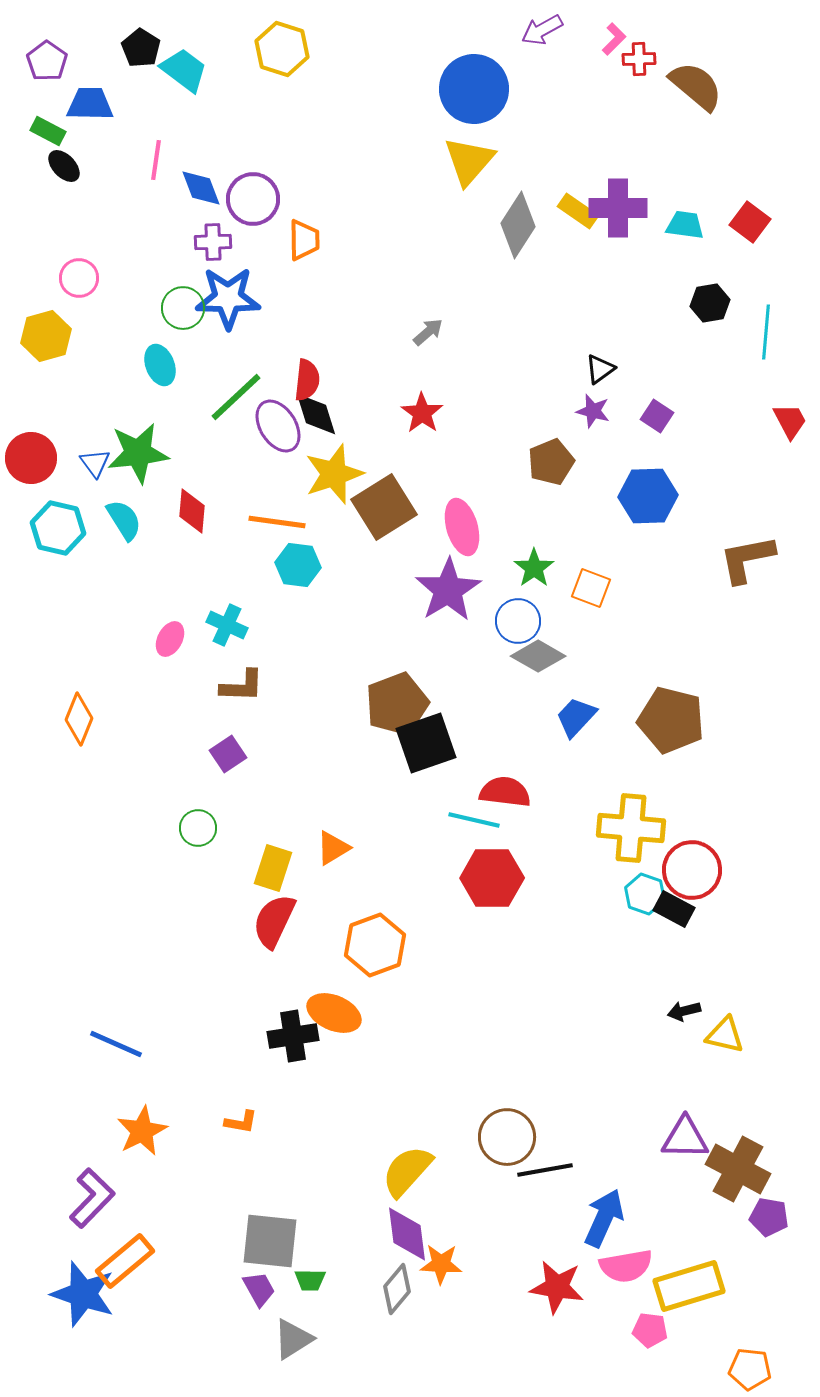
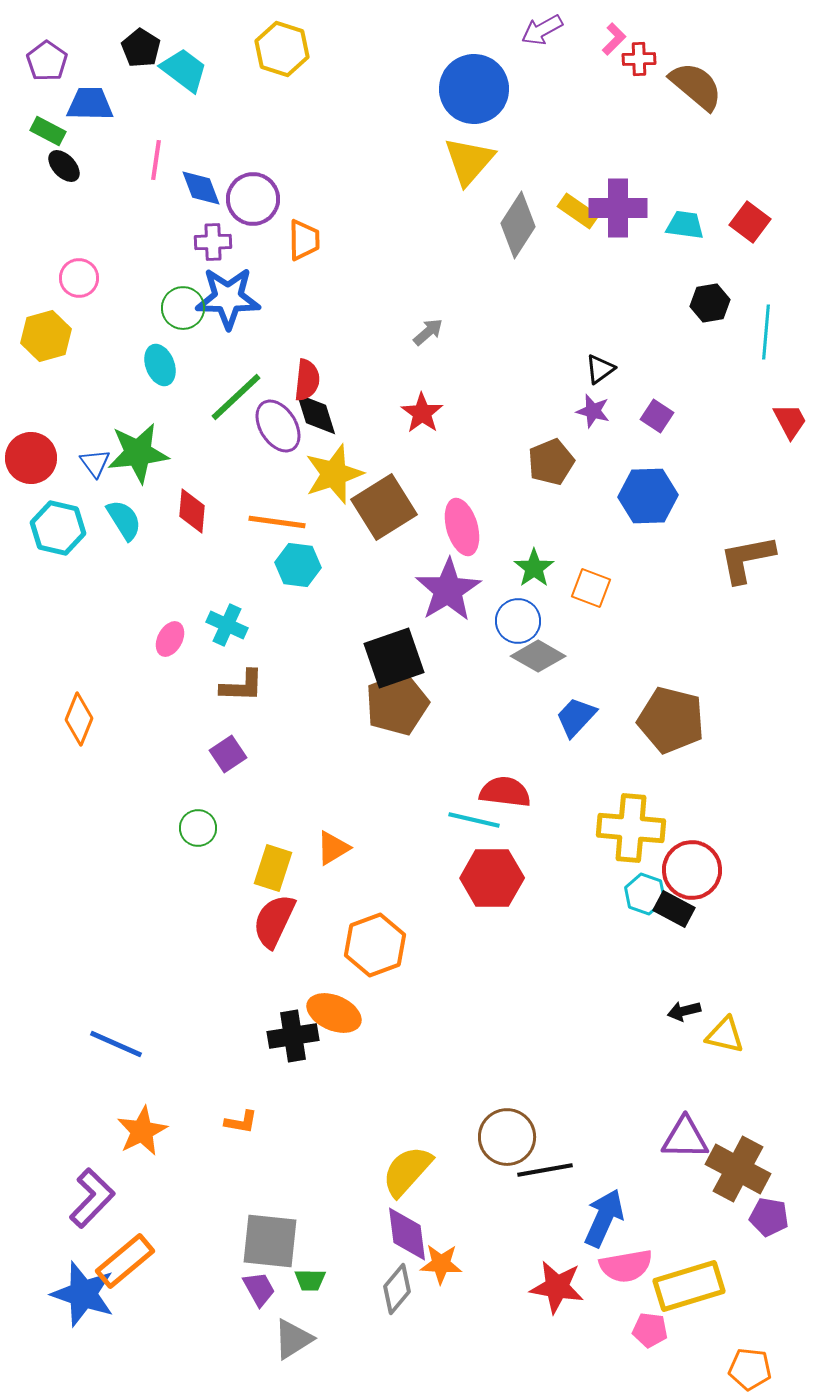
black square at (426, 743): moved 32 px left, 85 px up
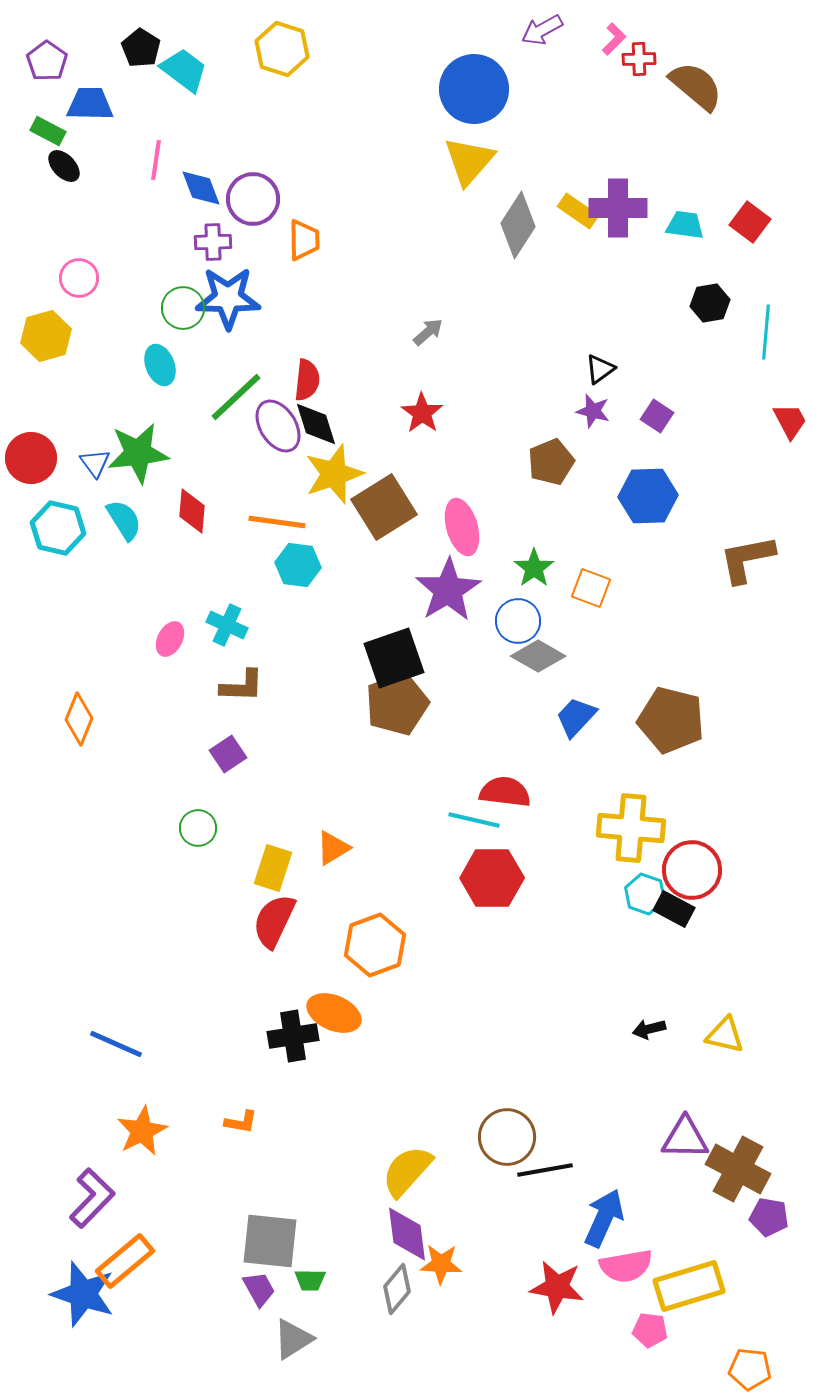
black diamond at (316, 414): moved 10 px down
black arrow at (684, 1011): moved 35 px left, 18 px down
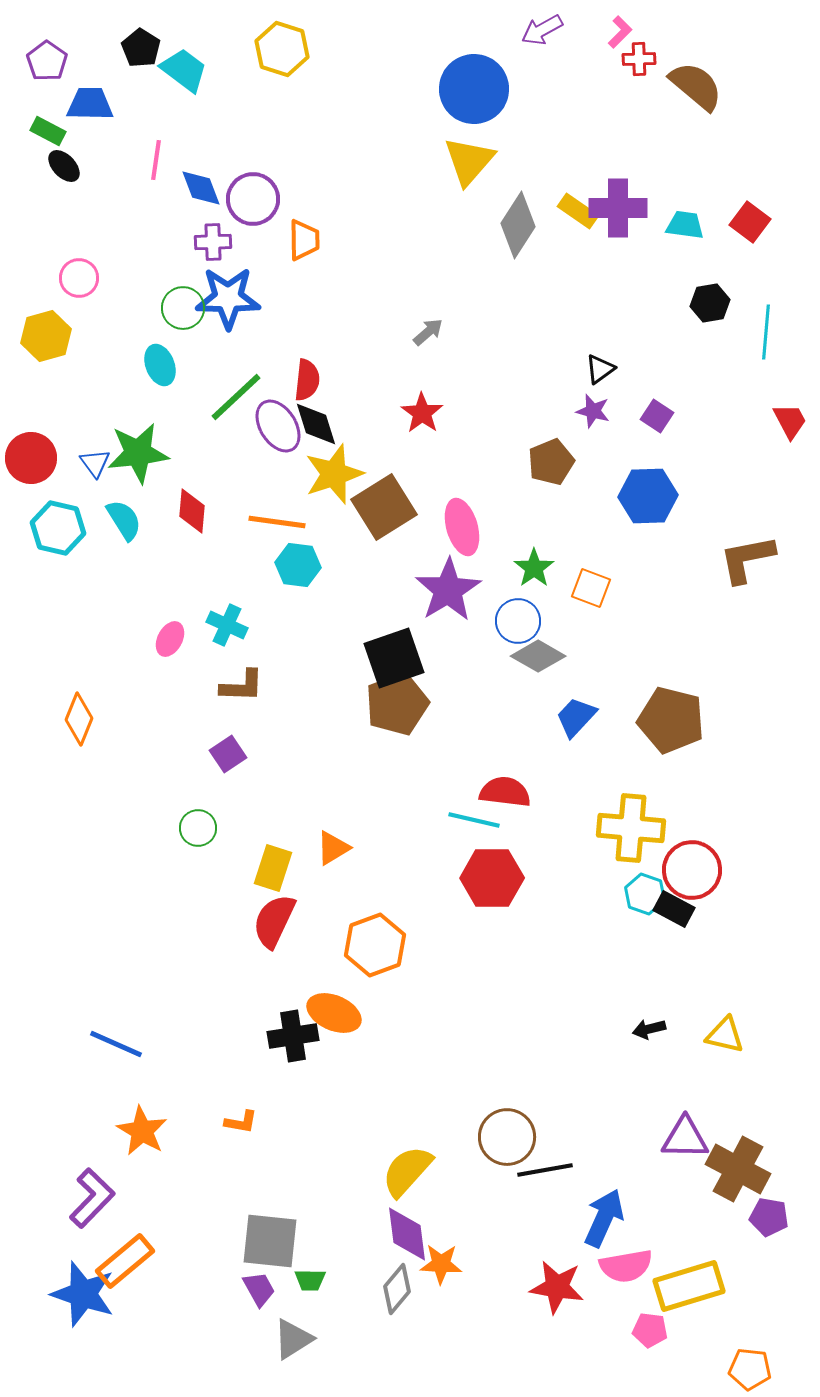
pink L-shape at (614, 39): moved 6 px right, 7 px up
orange star at (142, 1131): rotated 15 degrees counterclockwise
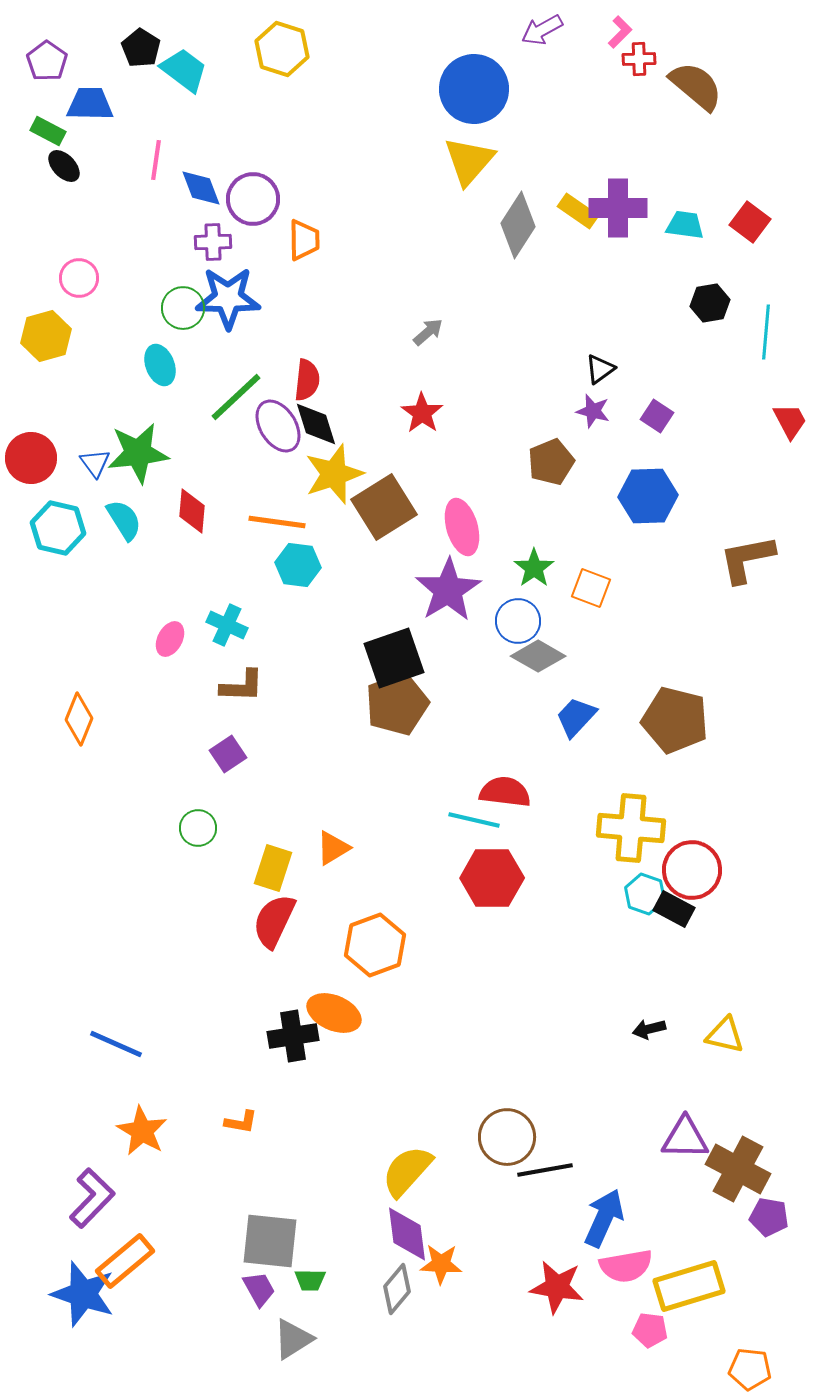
brown pentagon at (671, 720): moved 4 px right
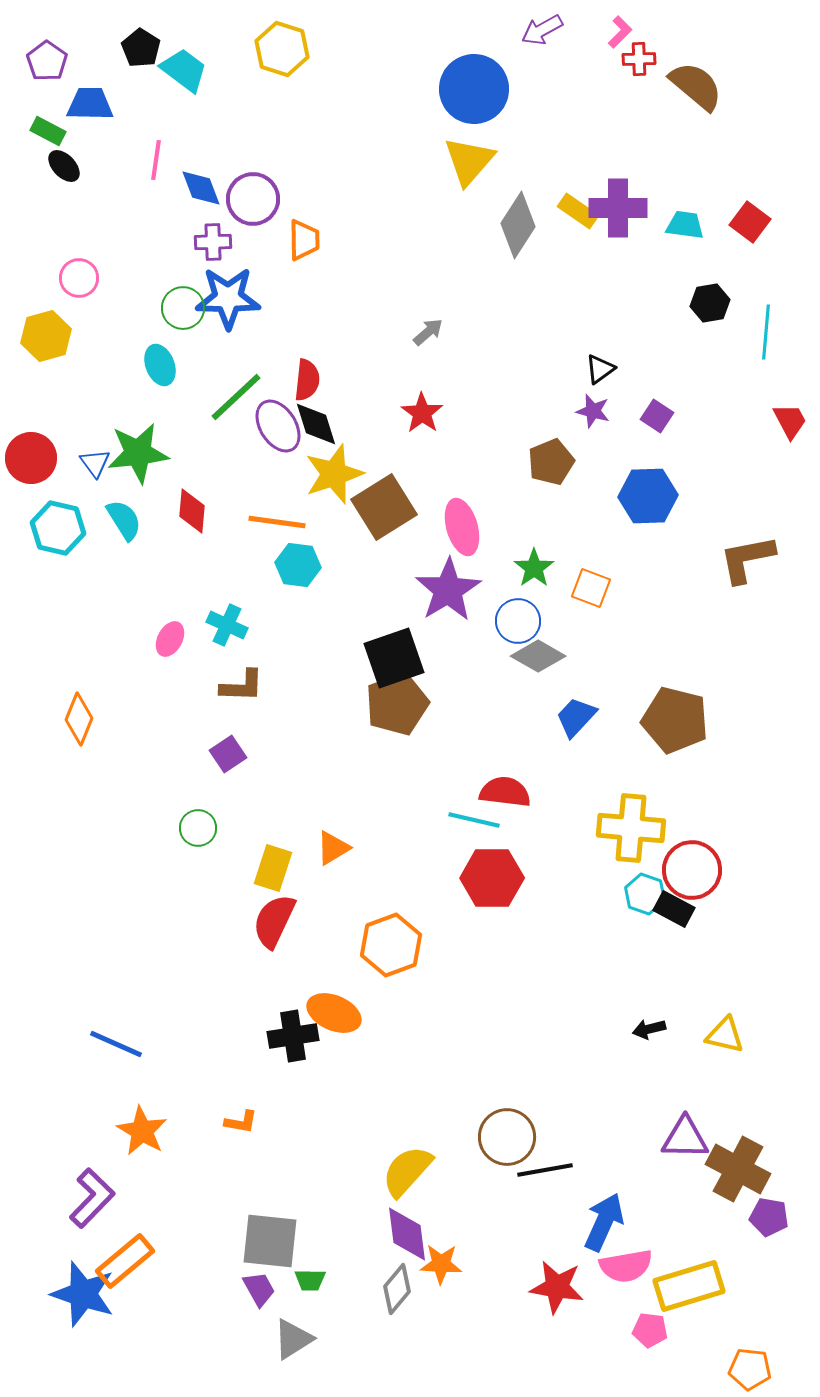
orange hexagon at (375, 945): moved 16 px right
blue arrow at (604, 1218): moved 4 px down
